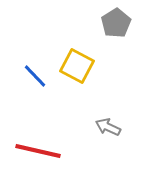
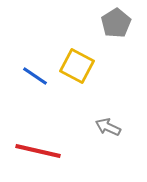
blue line: rotated 12 degrees counterclockwise
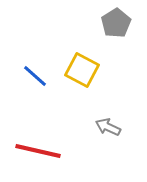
yellow square: moved 5 px right, 4 px down
blue line: rotated 8 degrees clockwise
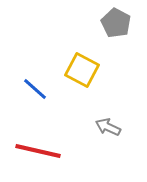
gray pentagon: rotated 12 degrees counterclockwise
blue line: moved 13 px down
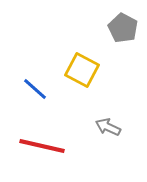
gray pentagon: moved 7 px right, 5 px down
red line: moved 4 px right, 5 px up
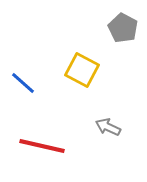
blue line: moved 12 px left, 6 px up
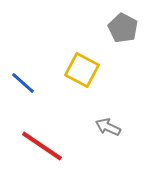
red line: rotated 21 degrees clockwise
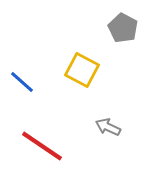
blue line: moved 1 px left, 1 px up
